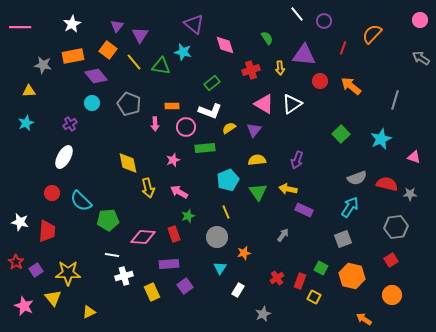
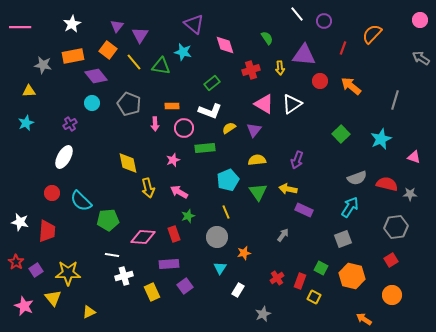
pink circle at (186, 127): moved 2 px left, 1 px down
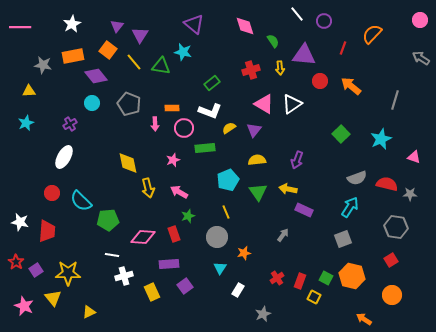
green semicircle at (267, 38): moved 6 px right, 3 px down
pink diamond at (225, 45): moved 20 px right, 19 px up
orange rectangle at (172, 106): moved 2 px down
gray hexagon at (396, 227): rotated 15 degrees clockwise
green square at (321, 268): moved 5 px right, 10 px down
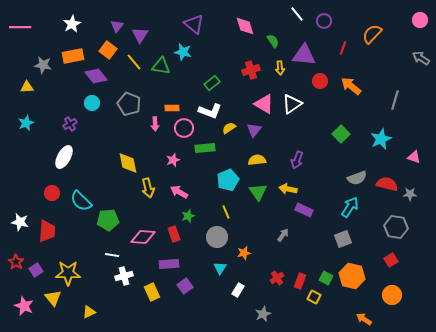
yellow triangle at (29, 91): moved 2 px left, 4 px up
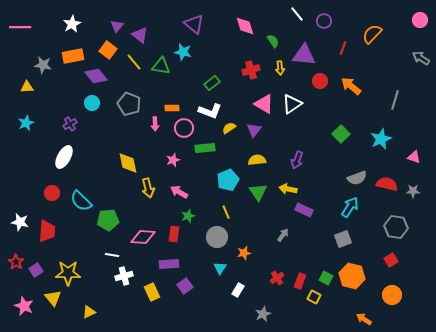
purple triangle at (140, 35): rotated 24 degrees counterclockwise
gray star at (410, 194): moved 3 px right, 3 px up
red rectangle at (174, 234): rotated 28 degrees clockwise
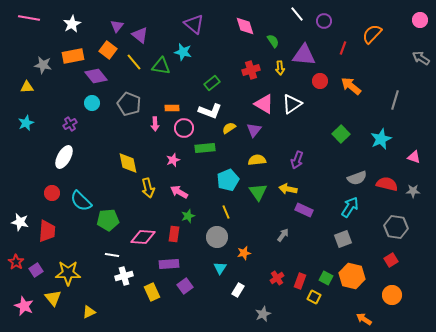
pink line at (20, 27): moved 9 px right, 9 px up; rotated 10 degrees clockwise
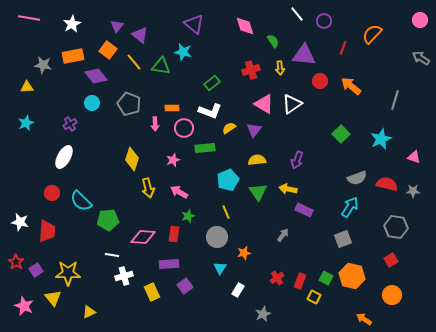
yellow diamond at (128, 163): moved 4 px right, 4 px up; rotated 30 degrees clockwise
